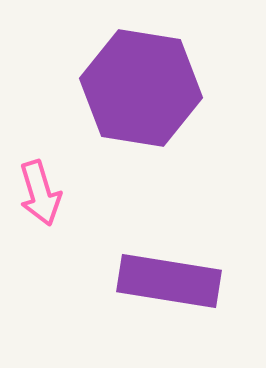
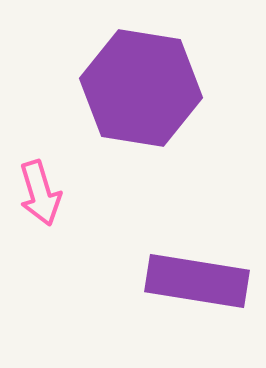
purple rectangle: moved 28 px right
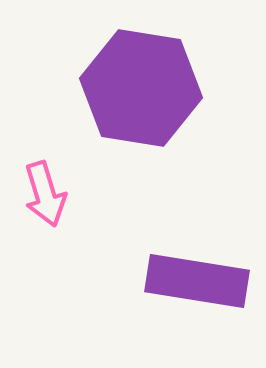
pink arrow: moved 5 px right, 1 px down
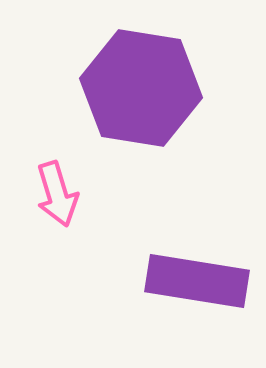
pink arrow: moved 12 px right
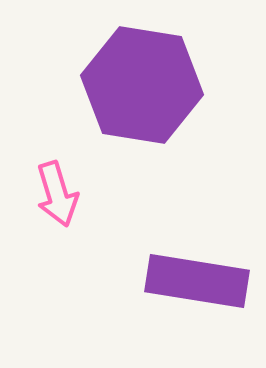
purple hexagon: moved 1 px right, 3 px up
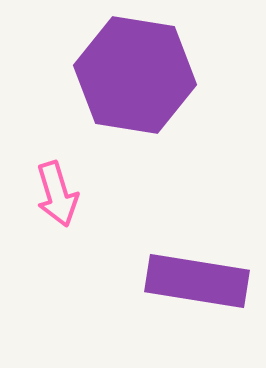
purple hexagon: moved 7 px left, 10 px up
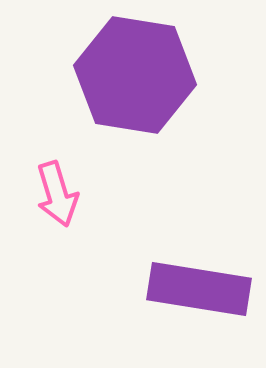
purple rectangle: moved 2 px right, 8 px down
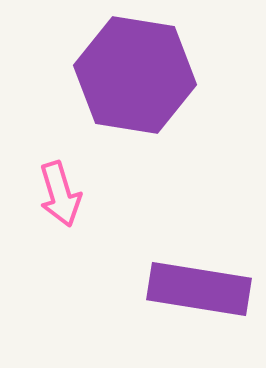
pink arrow: moved 3 px right
